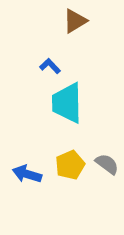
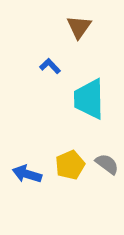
brown triangle: moved 4 px right, 6 px down; rotated 24 degrees counterclockwise
cyan trapezoid: moved 22 px right, 4 px up
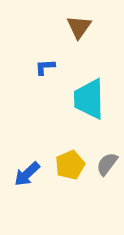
blue L-shape: moved 5 px left, 1 px down; rotated 50 degrees counterclockwise
gray semicircle: rotated 90 degrees counterclockwise
blue arrow: rotated 60 degrees counterclockwise
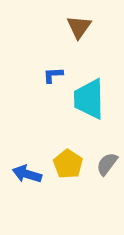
blue L-shape: moved 8 px right, 8 px down
yellow pentagon: moved 2 px left, 1 px up; rotated 16 degrees counterclockwise
blue arrow: rotated 60 degrees clockwise
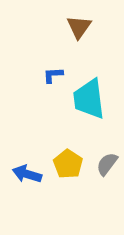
cyan trapezoid: rotated 6 degrees counterclockwise
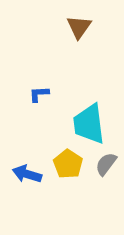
blue L-shape: moved 14 px left, 19 px down
cyan trapezoid: moved 25 px down
gray semicircle: moved 1 px left
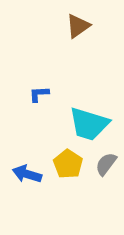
brown triangle: moved 1 px left, 1 px up; rotated 20 degrees clockwise
cyan trapezoid: rotated 66 degrees counterclockwise
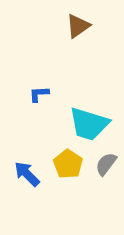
blue arrow: rotated 28 degrees clockwise
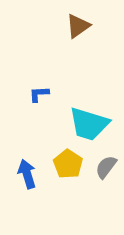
gray semicircle: moved 3 px down
blue arrow: rotated 28 degrees clockwise
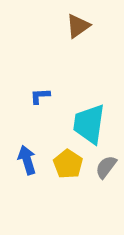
blue L-shape: moved 1 px right, 2 px down
cyan trapezoid: rotated 81 degrees clockwise
blue arrow: moved 14 px up
